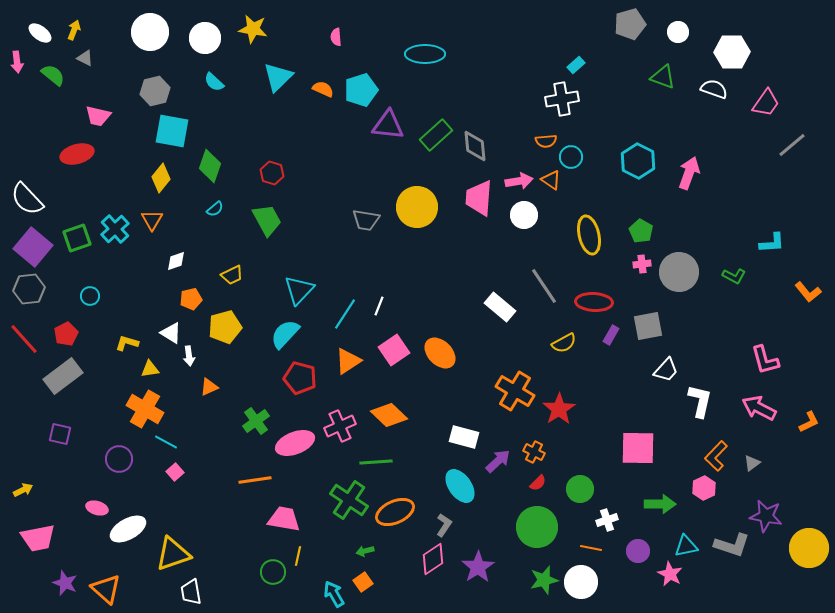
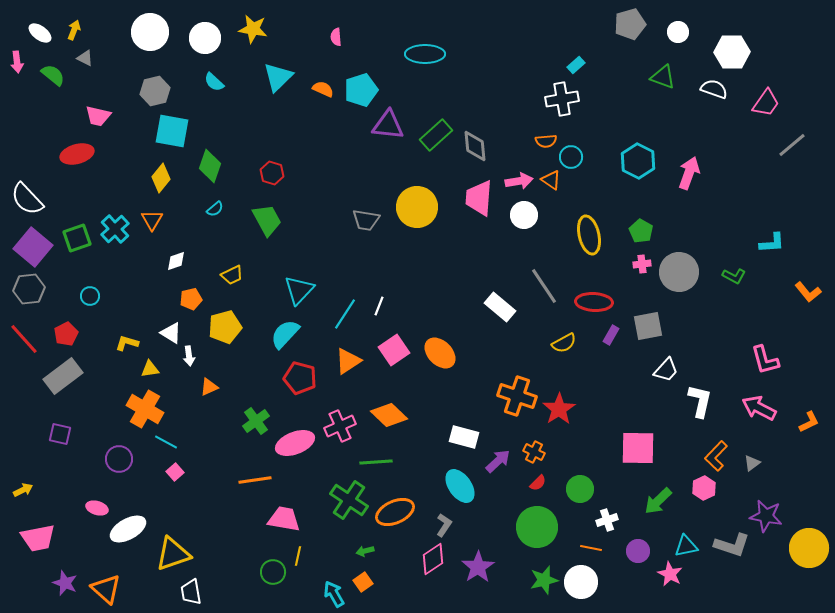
orange cross at (515, 391): moved 2 px right, 5 px down; rotated 12 degrees counterclockwise
green arrow at (660, 504): moved 2 px left, 3 px up; rotated 136 degrees clockwise
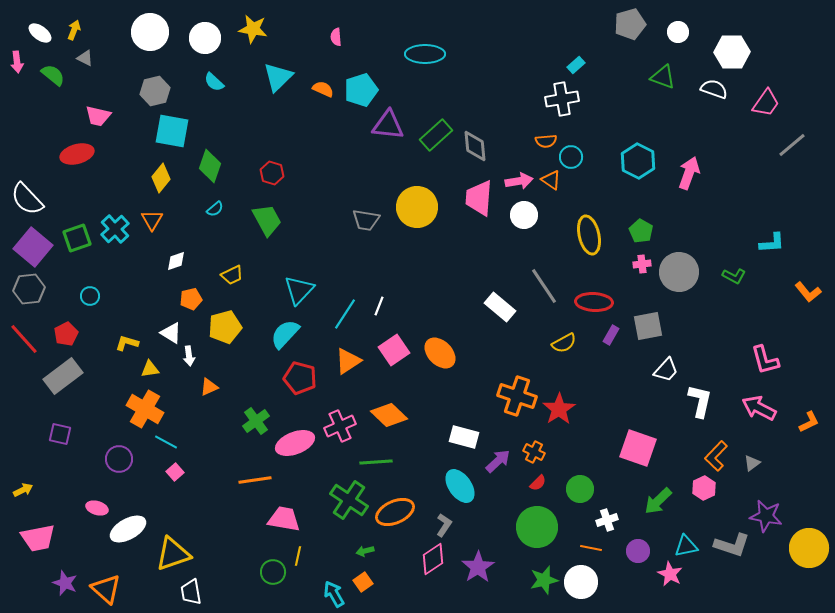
pink square at (638, 448): rotated 18 degrees clockwise
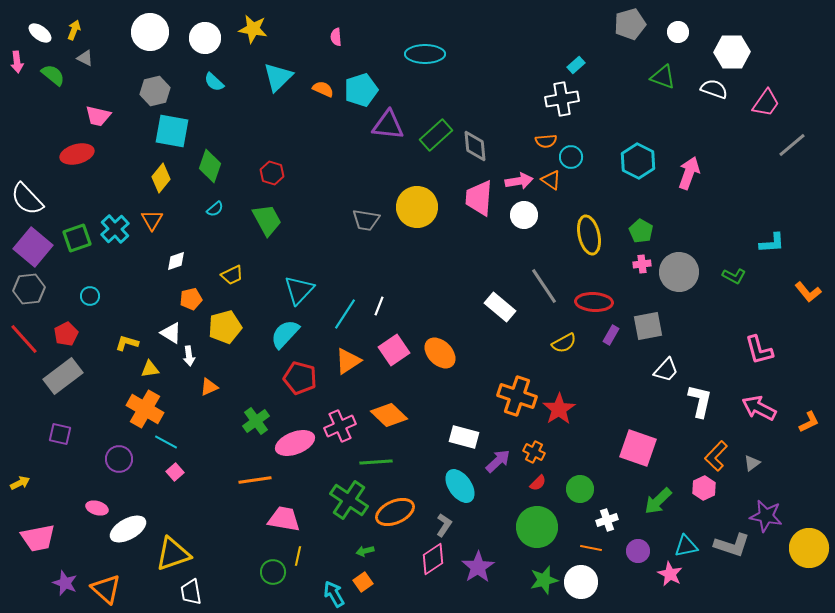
pink L-shape at (765, 360): moved 6 px left, 10 px up
yellow arrow at (23, 490): moved 3 px left, 7 px up
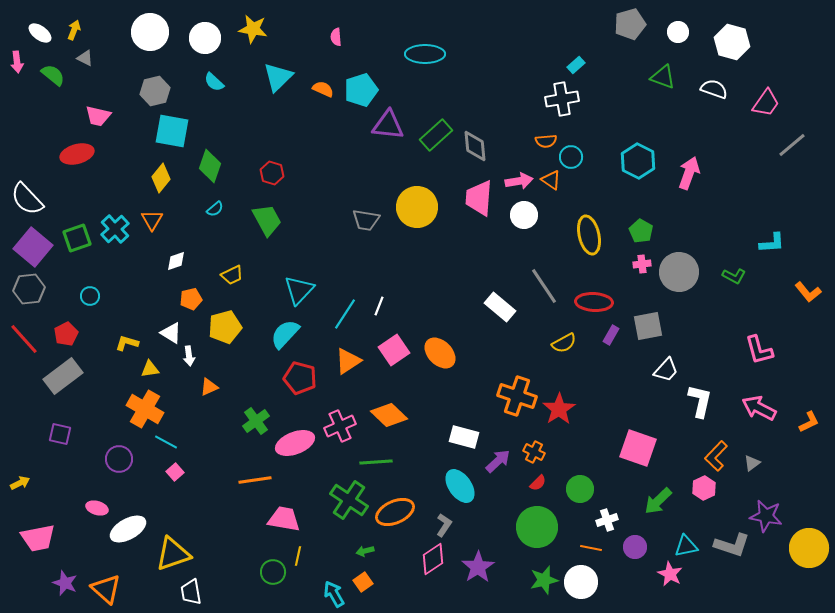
white hexagon at (732, 52): moved 10 px up; rotated 16 degrees clockwise
purple circle at (638, 551): moved 3 px left, 4 px up
